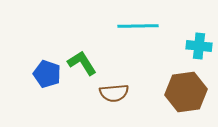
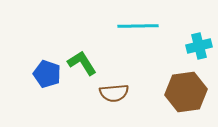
cyan cross: rotated 20 degrees counterclockwise
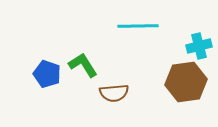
green L-shape: moved 1 px right, 2 px down
brown hexagon: moved 10 px up
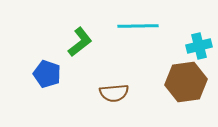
green L-shape: moved 3 px left, 23 px up; rotated 84 degrees clockwise
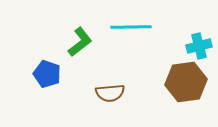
cyan line: moved 7 px left, 1 px down
brown semicircle: moved 4 px left
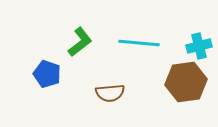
cyan line: moved 8 px right, 16 px down; rotated 6 degrees clockwise
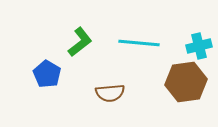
blue pentagon: rotated 12 degrees clockwise
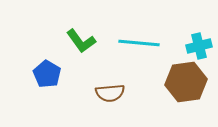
green L-shape: moved 1 px right, 1 px up; rotated 92 degrees clockwise
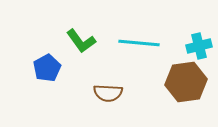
blue pentagon: moved 6 px up; rotated 12 degrees clockwise
brown semicircle: moved 2 px left; rotated 8 degrees clockwise
